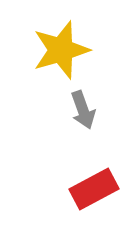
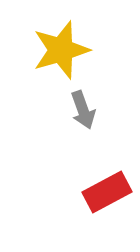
red rectangle: moved 13 px right, 3 px down
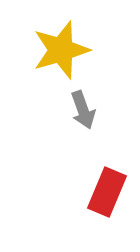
red rectangle: rotated 39 degrees counterclockwise
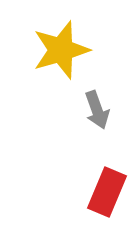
gray arrow: moved 14 px right
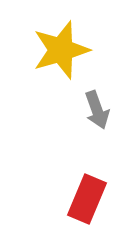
red rectangle: moved 20 px left, 7 px down
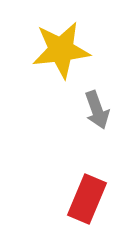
yellow star: rotated 10 degrees clockwise
